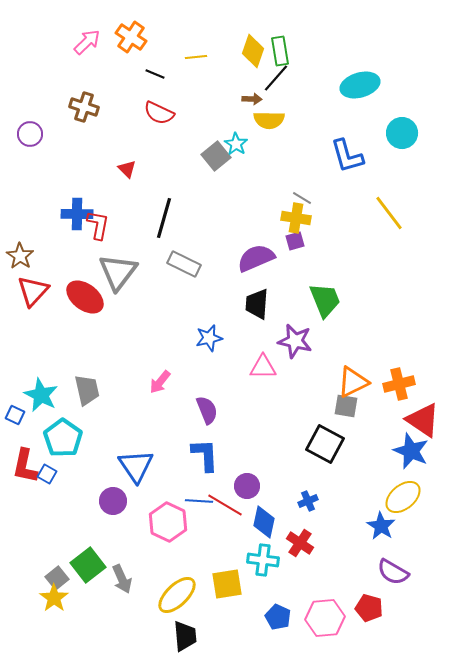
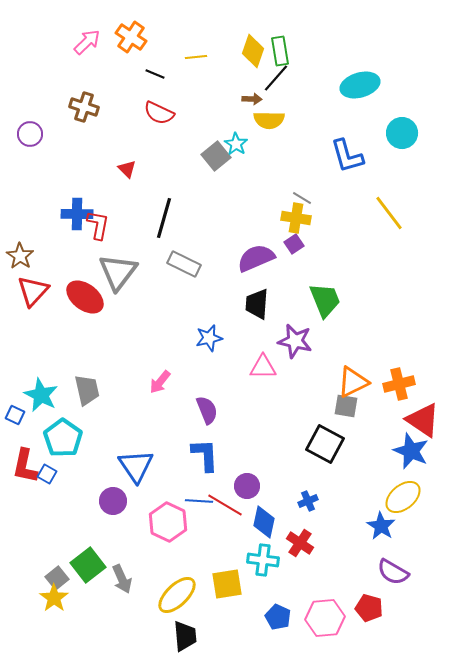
purple square at (295, 241): moved 1 px left, 3 px down; rotated 18 degrees counterclockwise
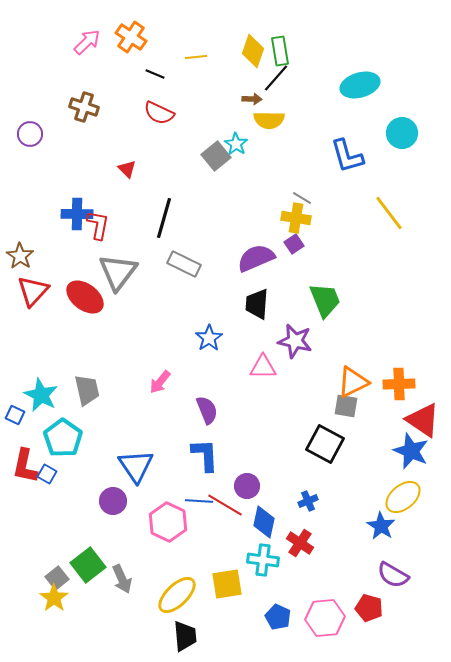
blue star at (209, 338): rotated 20 degrees counterclockwise
orange cross at (399, 384): rotated 12 degrees clockwise
purple semicircle at (393, 572): moved 3 px down
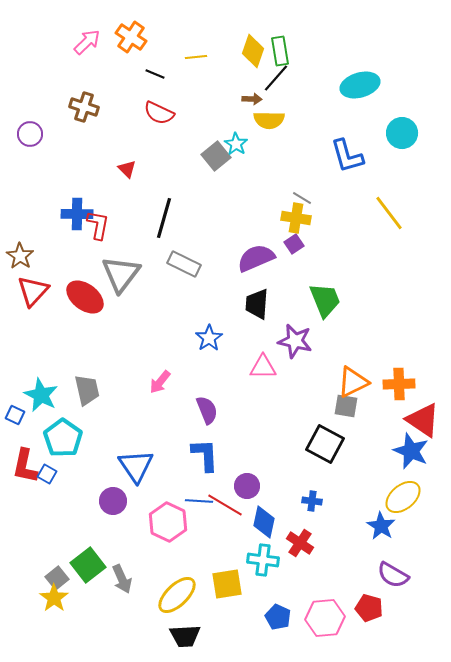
gray triangle at (118, 272): moved 3 px right, 2 px down
blue cross at (308, 501): moved 4 px right; rotated 30 degrees clockwise
black trapezoid at (185, 636): rotated 92 degrees clockwise
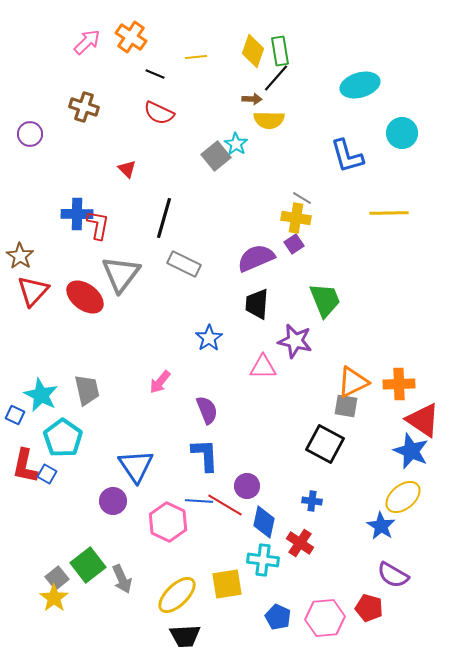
yellow line at (389, 213): rotated 54 degrees counterclockwise
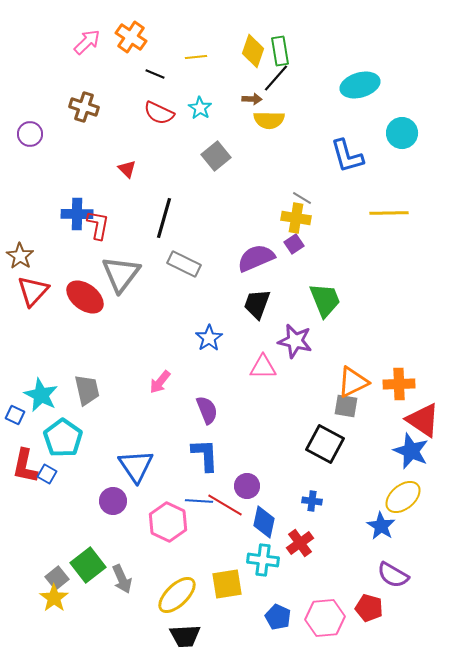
cyan star at (236, 144): moved 36 px left, 36 px up
black trapezoid at (257, 304): rotated 16 degrees clockwise
red cross at (300, 543): rotated 20 degrees clockwise
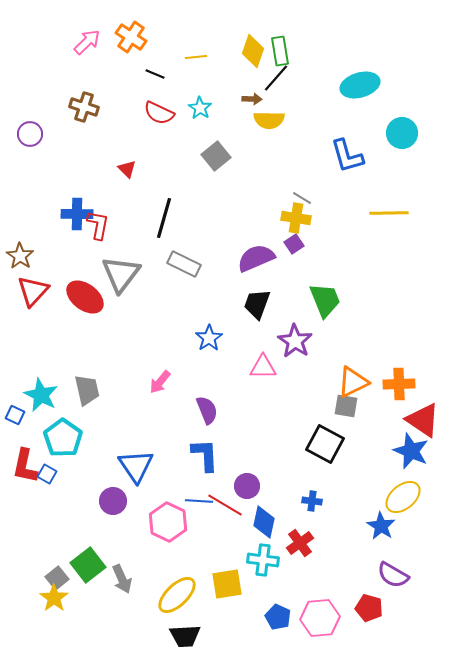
purple star at (295, 341): rotated 20 degrees clockwise
pink hexagon at (325, 618): moved 5 px left
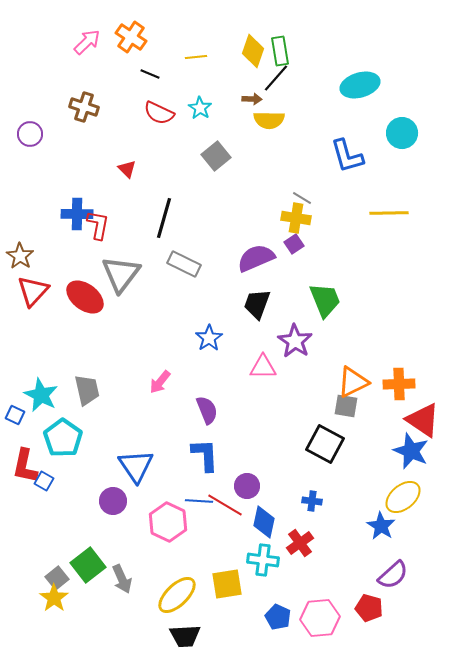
black line at (155, 74): moved 5 px left
blue square at (47, 474): moved 3 px left, 7 px down
purple semicircle at (393, 575): rotated 72 degrees counterclockwise
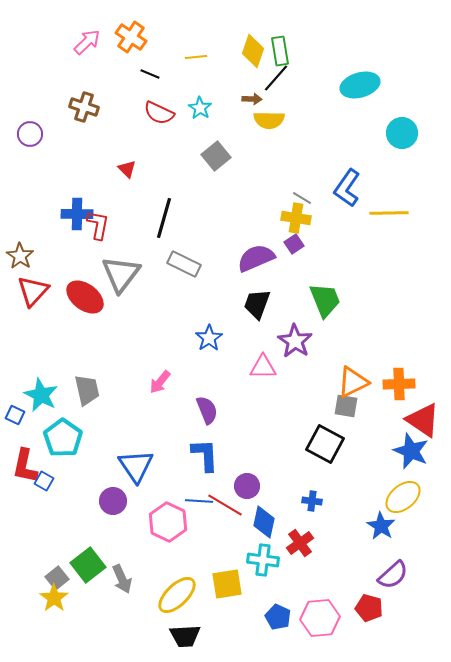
blue L-shape at (347, 156): moved 32 px down; rotated 51 degrees clockwise
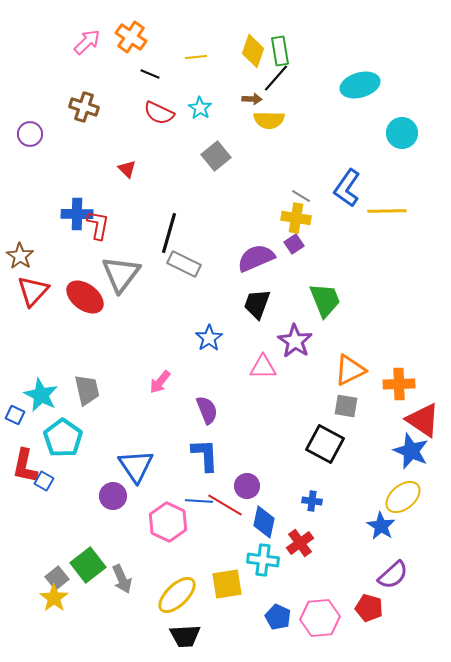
gray line at (302, 198): moved 1 px left, 2 px up
yellow line at (389, 213): moved 2 px left, 2 px up
black line at (164, 218): moved 5 px right, 15 px down
orange triangle at (353, 382): moved 3 px left, 12 px up
purple circle at (113, 501): moved 5 px up
